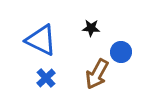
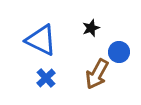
black star: rotated 24 degrees counterclockwise
blue circle: moved 2 px left
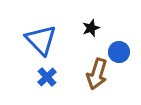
blue triangle: rotated 20 degrees clockwise
brown arrow: rotated 12 degrees counterclockwise
blue cross: moved 1 px right, 1 px up
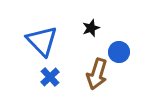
blue triangle: moved 1 px right, 1 px down
blue cross: moved 3 px right
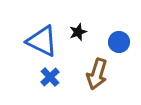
black star: moved 13 px left, 4 px down
blue triangle: rotated 20 degrees counterclockwise
blue circle: moved 10 px up
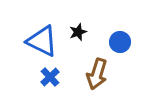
blue circle: moved 1 px right
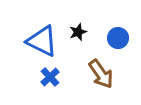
blue circle: moved 2 px left, 4 px up
brown arrow: moved 4 px right; rotated 52 degrees counterclockwise
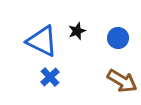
black star: moved 1 px left, 1 px up
brown arrow: moved 21 px right, 7 px down; rotated 24 degrees counterclockwise
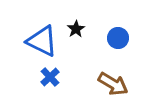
black star: moved 1 px left, 2 px up; rotated 12 degrees counterclockwise
brown arrow: moved 9 px left, 3 px down
